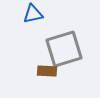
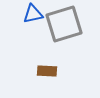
gray square: moved 25 px up
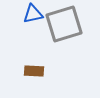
brown rectangle: moved 13 px left
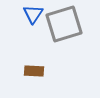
blue triangle: rotated 45 degrees counterclockwise
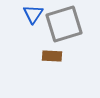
brown rectangle: moved 18 px right, 15 px up
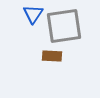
gray square: moved 2 px down; rotated 9 degrees clockwise
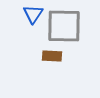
gray square: rotated 9 degrees clockwise
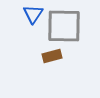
brown rectangle: rotated 18 degrees counterclockwise
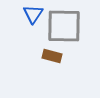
brown rectangle: rotated 30 degrees clockwise
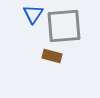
gray square: rotated 6 degrees counterclockwise
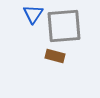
brown rectangle: moved 3 px right
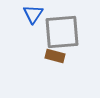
gray square: moved 2 px left, 6 px down
